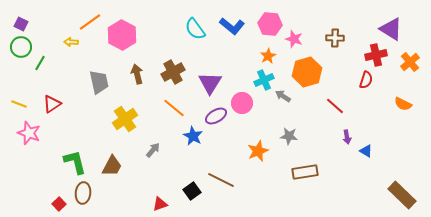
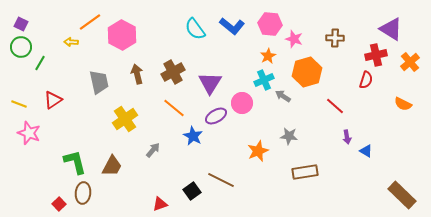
red triangle at (52, 104): moved 1 px right, 4 px up
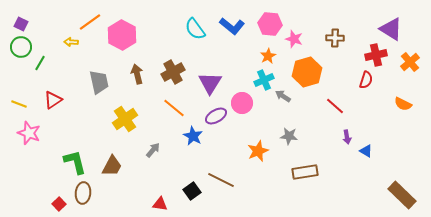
red triangle at (160, 204): rotated 28 degrees clockwise
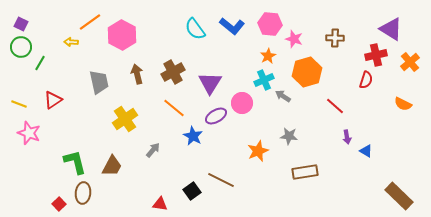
brown rectangle at (402, 195): moved 3 px left, 1 px down
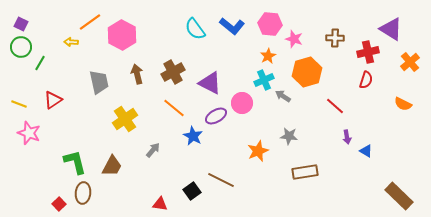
red cross at (376, 55): moved 8 px left, 3 px up
purple triangle at (210, 83): rotated 35 degrees counterclockwise
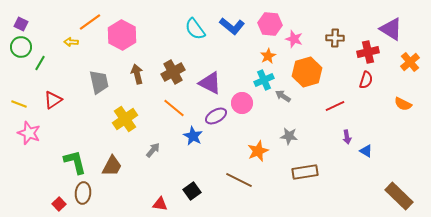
red line at (335, 106): rotated 66 degrees counterclockwise
brown line at (221, 180): moved 18 px right
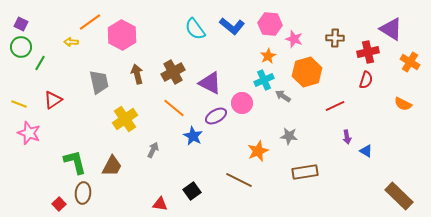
orange cross at (410, 62): rotated 18 degrees counterclockwise
gray arrow at (153, 150): rotated 14 degrees counterclockwise
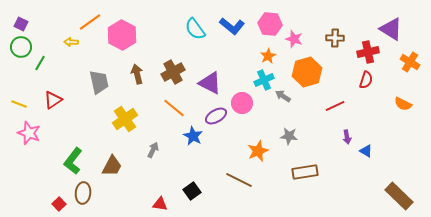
green L-shape at (75, 162): moved 2 px left, 1 px up; rotated 128 degrees counterclockwise
